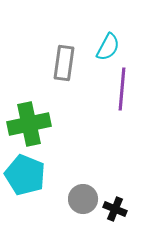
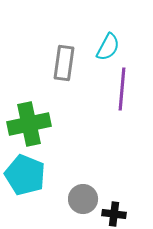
black cross: moved 1 px left, 5 px down; rotated 15 degrees counterclockwise
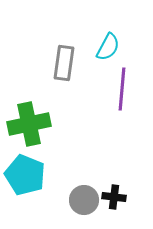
gray circle: moved 1 px right, 1 px down
black cross: moved 17 px up
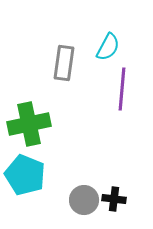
black cross: moved 2 px down
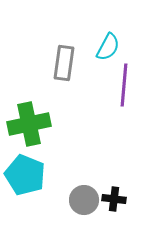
purple line: moved 2 px right, 4 px up
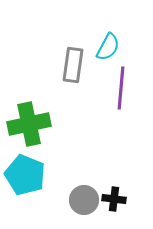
gray rectangle: moved 9 px right, 2 px down
purple line: moved 3 px left, 3 px down
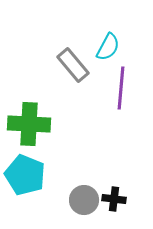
gray rectangle: rotated 48 degrees counterclockwise
green cross: rotated 15 degrees clockwise
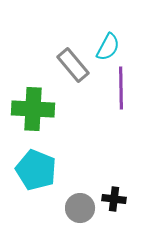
purple line: rotated 6 degrees counterclockwise
green cross: moved 4 px right, 15 px up
cyan pentagon: moved 11 px right, 5 px up
gray circle: moved 4 px left, 8 px down
